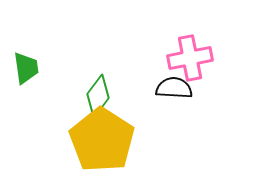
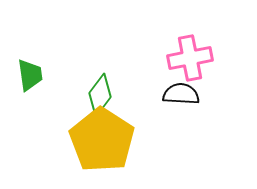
green trapezoid: moved 4 px right, 7 px down
black semicircle: moved 7 px right, 6 px down
green diamond: moved 2 px right, 1 px up
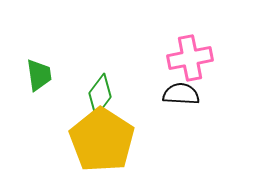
green trapezoid: moved 9 px right
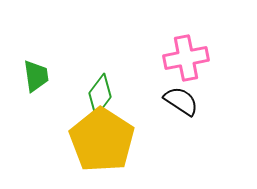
pink cross: moved 4 px left
green trapezoid: moved 3 px left, 1 px down
black semicircle: moved 7 px down; rotated 30 degrees clockwise
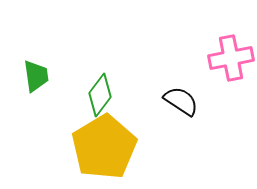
pink cross: moved 45 px right
yellow pentagon: moved 2 px right, 7 px down; rotated 8 degrees clockwise
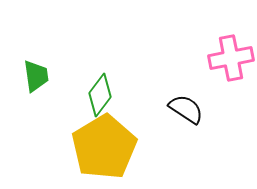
black semicircle: moved 5 px right, 8 px down
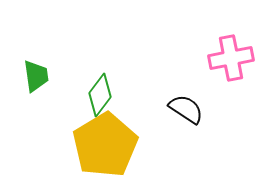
yellow pentagon: moved 1 px right, 2 px up
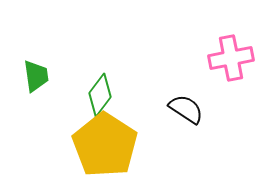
yellow pentagon: rotated 8 degrees counterclockwise
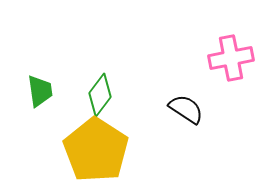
green trapezoid: moved 4 px right, 15 px down
yellow pentagon: moved 9 px left, 5 px down
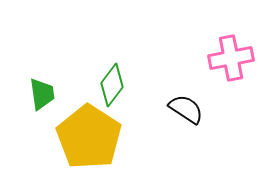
green trapezoid: moved 2 px right, 3 px down
green diamond: moved 12 px right, 10 px up
yellow pentagon: moved 7 px left, 13 px up
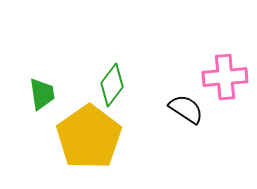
pink cross: moved 6 px left, 19 px down; rotated 6 degrees clockwise
yellow pentagon: rotated 4 degrees clockwise
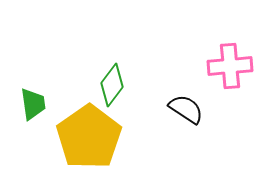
pink cross: moved 5 px right, 11 px up
green trapezoid: moved 9 px left, 10 px down
